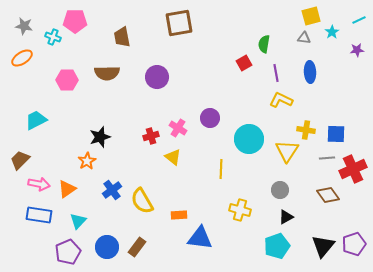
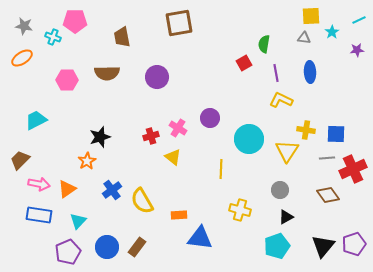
yellow square at (311, 16): rotated 12 degrees clockwise
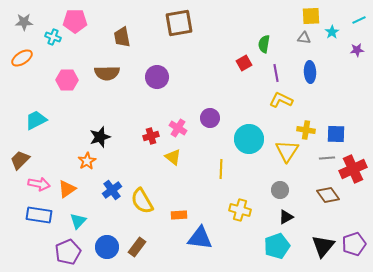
gray star at (24, 26): moved 4 px up; rotated 12 degrees counterclockwise
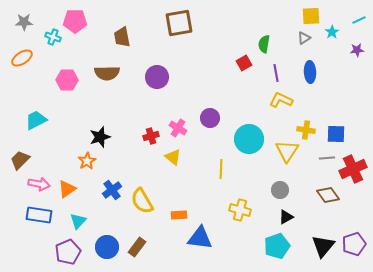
gray triangle at (304, 38): rotated 40 degrees counterclockwise
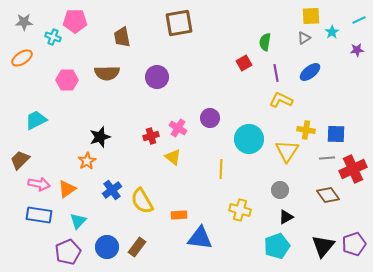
green semicircle at (264, 44): moved 1 px right, 2 px up
blue ellipse at (310, 72): rotated 55 degrees clockwise
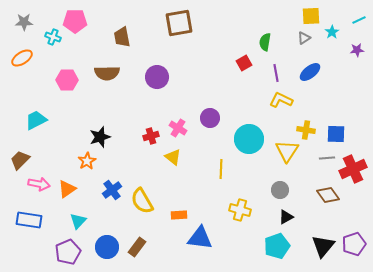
blue rectangle at (39, 215): moved 10 px left, 5 px down
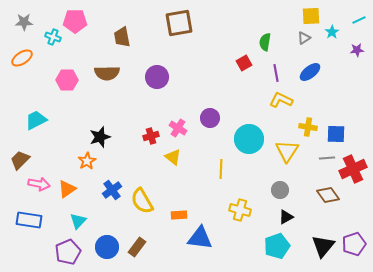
yellow cross at (306, 130): moved 2 px right, 3 px up
